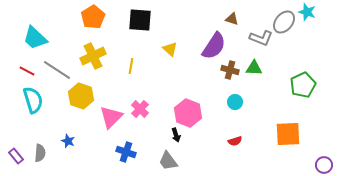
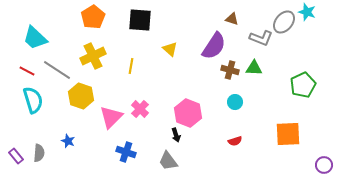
gray semicircle: moved 1 px left
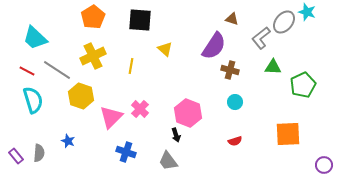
gray L-shape: rotated 120 degrees clockwise
yellow triangle: moved 5 px left
green triangle: moved 19 px right, 1 px up
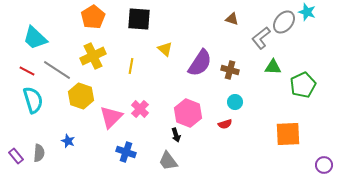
black square: moved 1 px left, 1 px up
purple semicircle: moved 14 px left, 17 px down
red semicircle: moved 10 px left, 17 px up
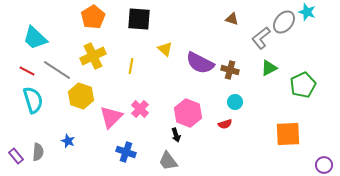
purple semicircle: rotated 84 degrees clockwise
green triangle: moved 4 px left, 1 px down; rotated 30 degrees counterclockwise
gray semicircle: moved 1 px left, 1 px up
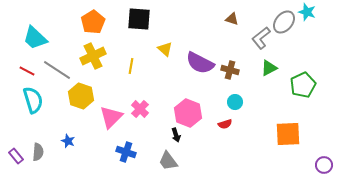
orange pentagon: moved 5 px down
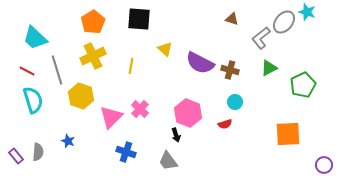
gray line: rotated 40 degrees clockwise
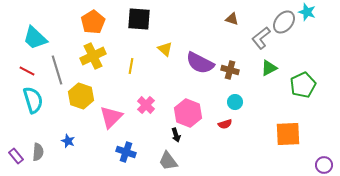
pink cross: moved 6 px right, 4 px up
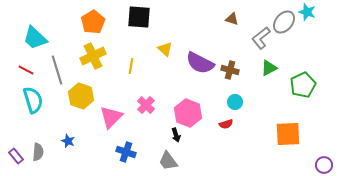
black square: moved 2 px up
red line: moved 1 px left, 1 px up
red semicircle: moved 1 px right
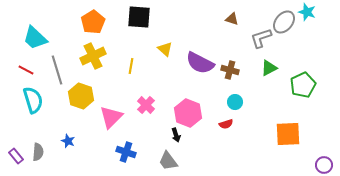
gray L-shape: rotated 20 degrees clockwise
